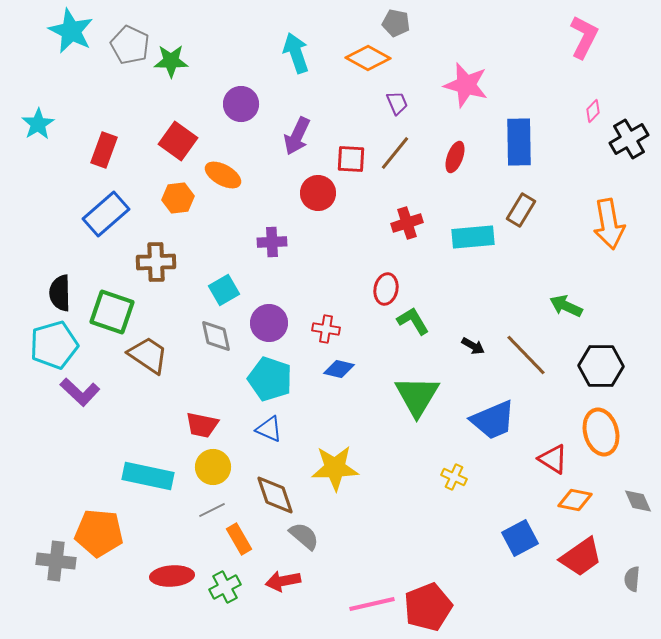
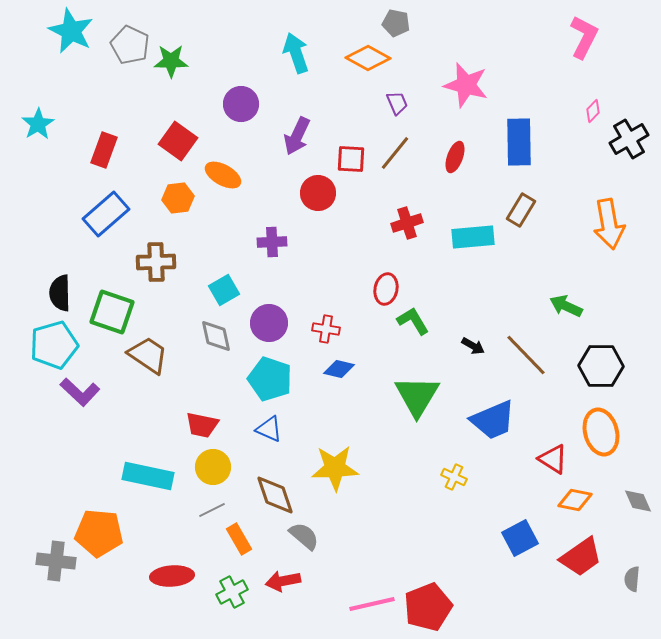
green cross at (225, 587): moved 7 px right, 5 px down
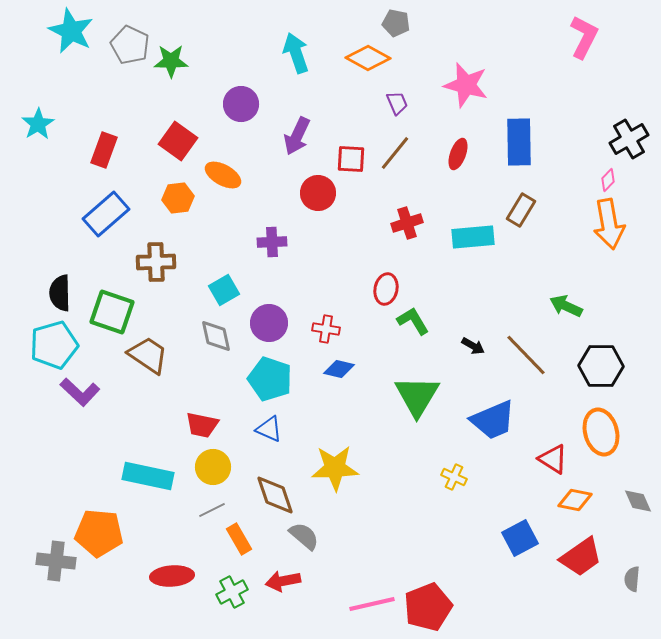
pink diamond at (593, 111): moved 15 px right, 69 px down
red ellipse at (455, 157): moved 3 px right, 3 px up
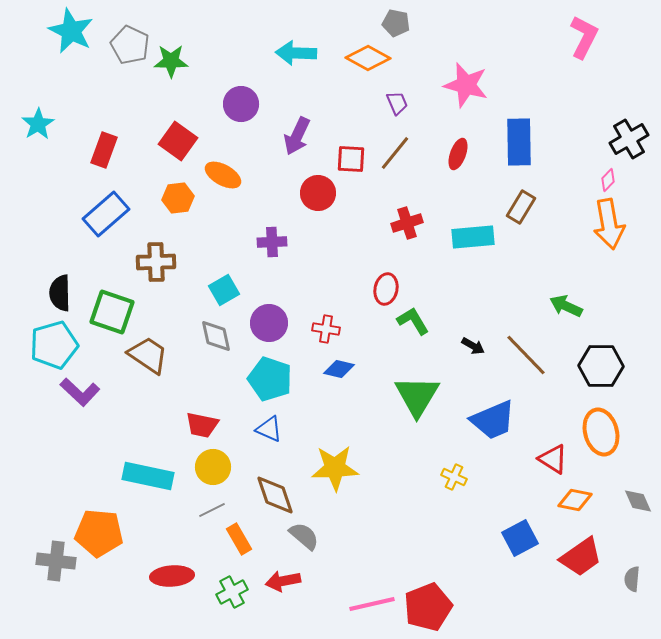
cyan arrow at (296, 53): rotated 69 degrees counterclockwise
brown rectangle at (521, 210): moved 3 px up
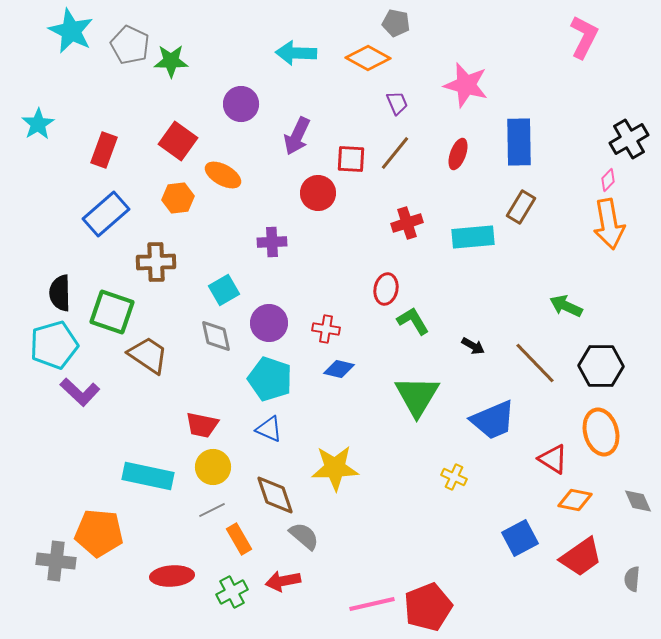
brown line at (526, 355): moved 9 px right, 8 px down
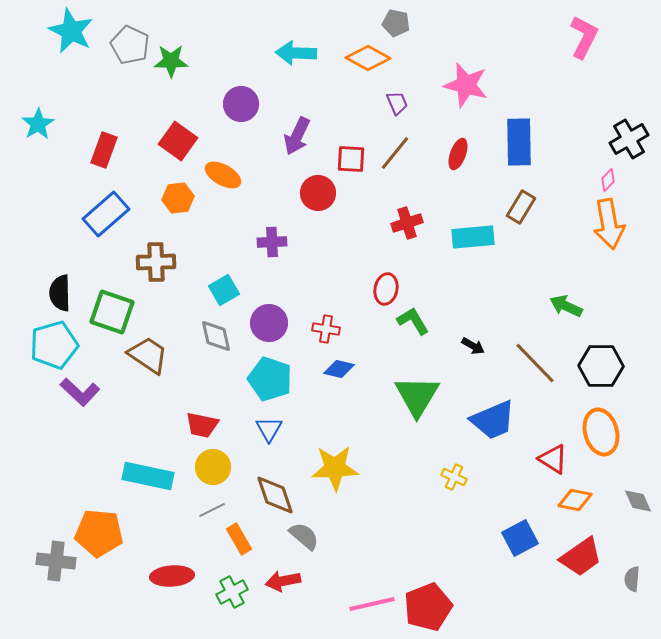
blue triangle at (269, 429): rotated 36 degrees clockwise
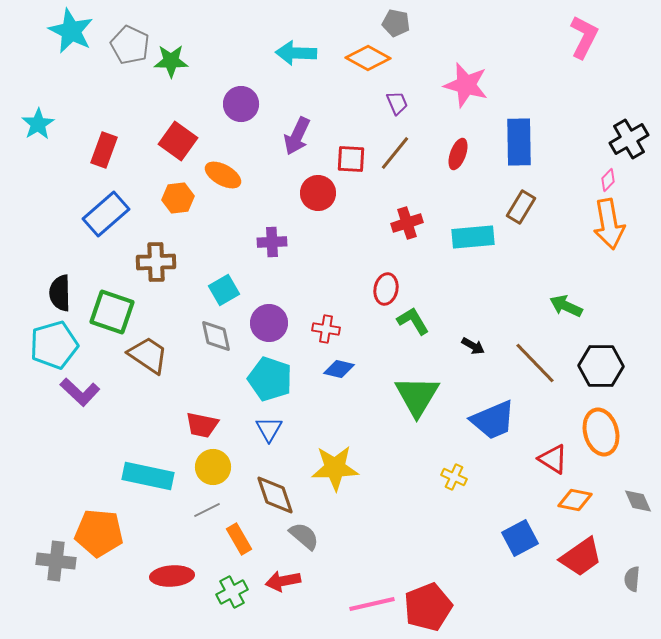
gray line at (212, 510): moved 5 px left
